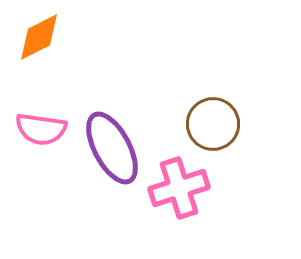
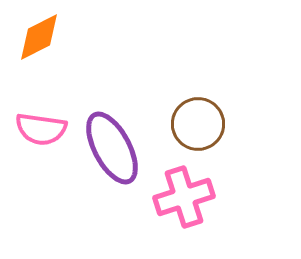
brown circle: moved 15 px left
pink cross: moved 5 px right, 9 px down
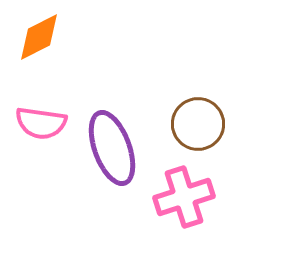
pink semicircle: moved 6 px up
purple ellipse: rotated 8 degrees clockwise
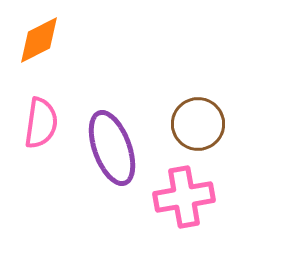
orange diamond: moved 3 px down
pink semicircle: rotated 90 degrees counterclockwise
pink cross: rotated 8 degrees clockwise
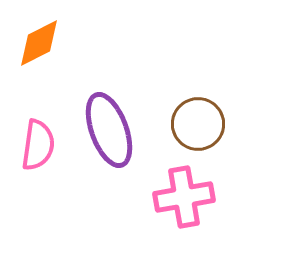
orange diamond: moved 3 px down
pink semicircle: moved 3 px left, 22 px down
purple ellipse: moved 3 px left, 18 px up
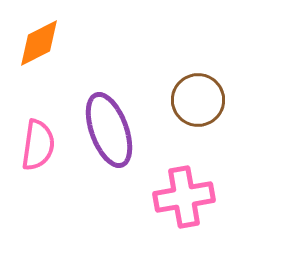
brown circle: moved 24 px up
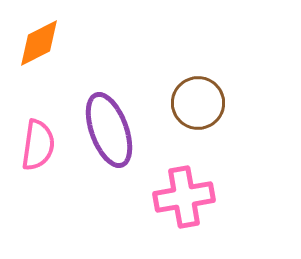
brown circle: moved 3 px down
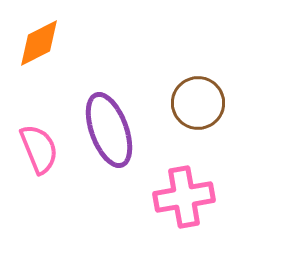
pink semicircle: moved 1 px right, 4 px down; rotated 30 degrees counterclockwise
